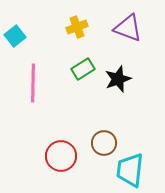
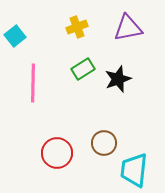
purple triangle: rotated 32 degrees counterclockwise
red circle: moved 4 px left, 3 px up
cyan trapezoid: moved 4 px right
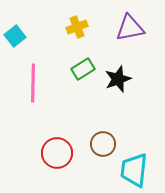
purple triangle: moved 2 px right
brown circle: moved 1 px left, 1 px down
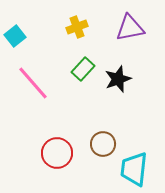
green rectangle: rotated 15 degrees counterclockwise
pink line: rotated 42 degrees counterclockwise
cyan trapezoid: moved 1 px up
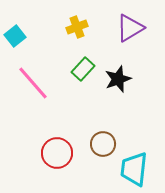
purple triangle: rotated 20 degrees counterclockwise
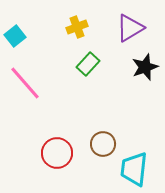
green rectangle: moved 5 px right, 5 px up
black star: moved 27 px right, 12 px up
pink line: moved 8 px left
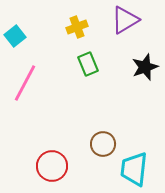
purple triangle: moved 5 px left, 8 px up
green rectangle: rotated 65 degrees counterclockwise
pink line: rotated 69 degrees clockwise
red circle: moved 5 px left, 13 px down
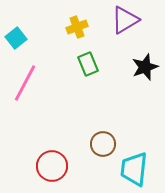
cyan square: moved 1 px right, 2 px down
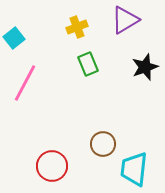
cyan square: moved 2 px left
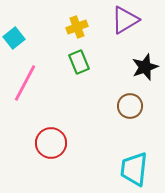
green rectangle: moved 9 px left, 2 px up
brown circle: moved 27 px right, 38 px up
red circle: moved 1 px left, 23 px up
